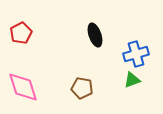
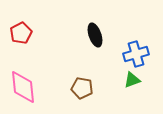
pink diamond: rotated 12 degrees clockwise
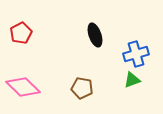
pink diamond: rotated 40 degrees counterclockwise
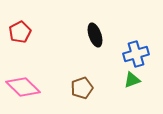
red pentagon: moved 1 px left, 1 px up
brown pentagon: rotated 30 degrees counterclockwise
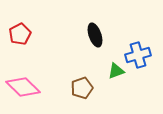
red pentagon: moved 2 px down
blue cross: moved 2 px right, 1 px down
green triangle: moved 16 px left, 9 px up
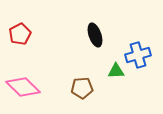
green triangle: rotated 18 degrees clockwise
brown pentagon: rotated 15 degrees clockwise
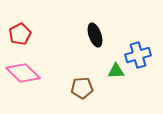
pink diamond: moved 14 px up
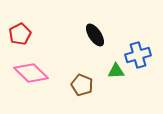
black ellipse: rotated 15 degrees counterclockwise
pink diamond: moved 8 px right
brown pentagon: moved 3 px up; rotated 25 degrees clockwise
